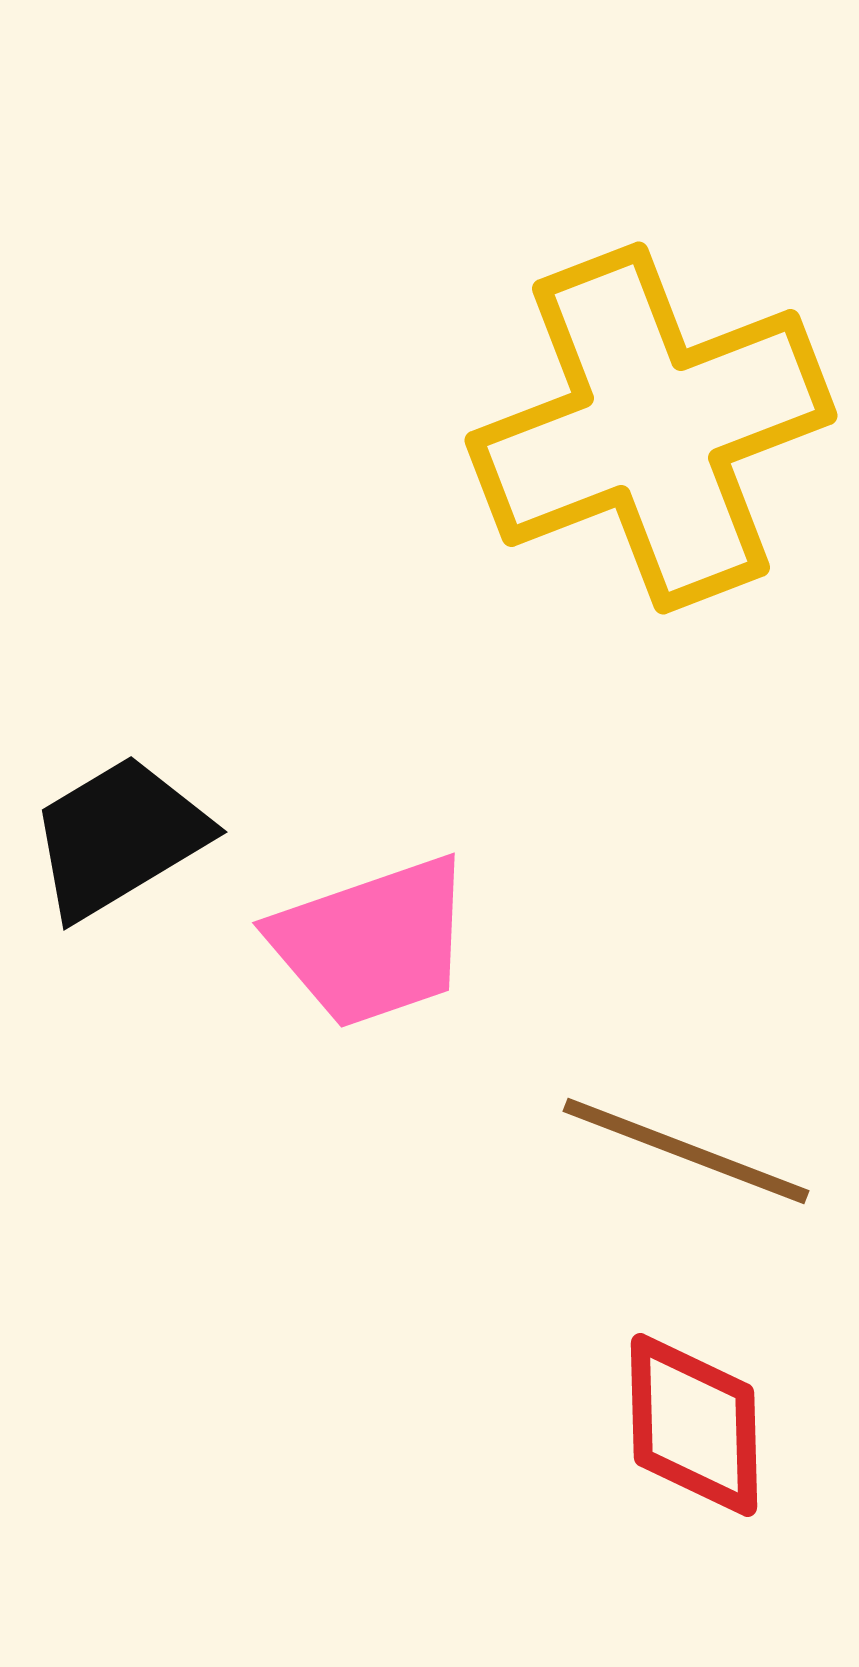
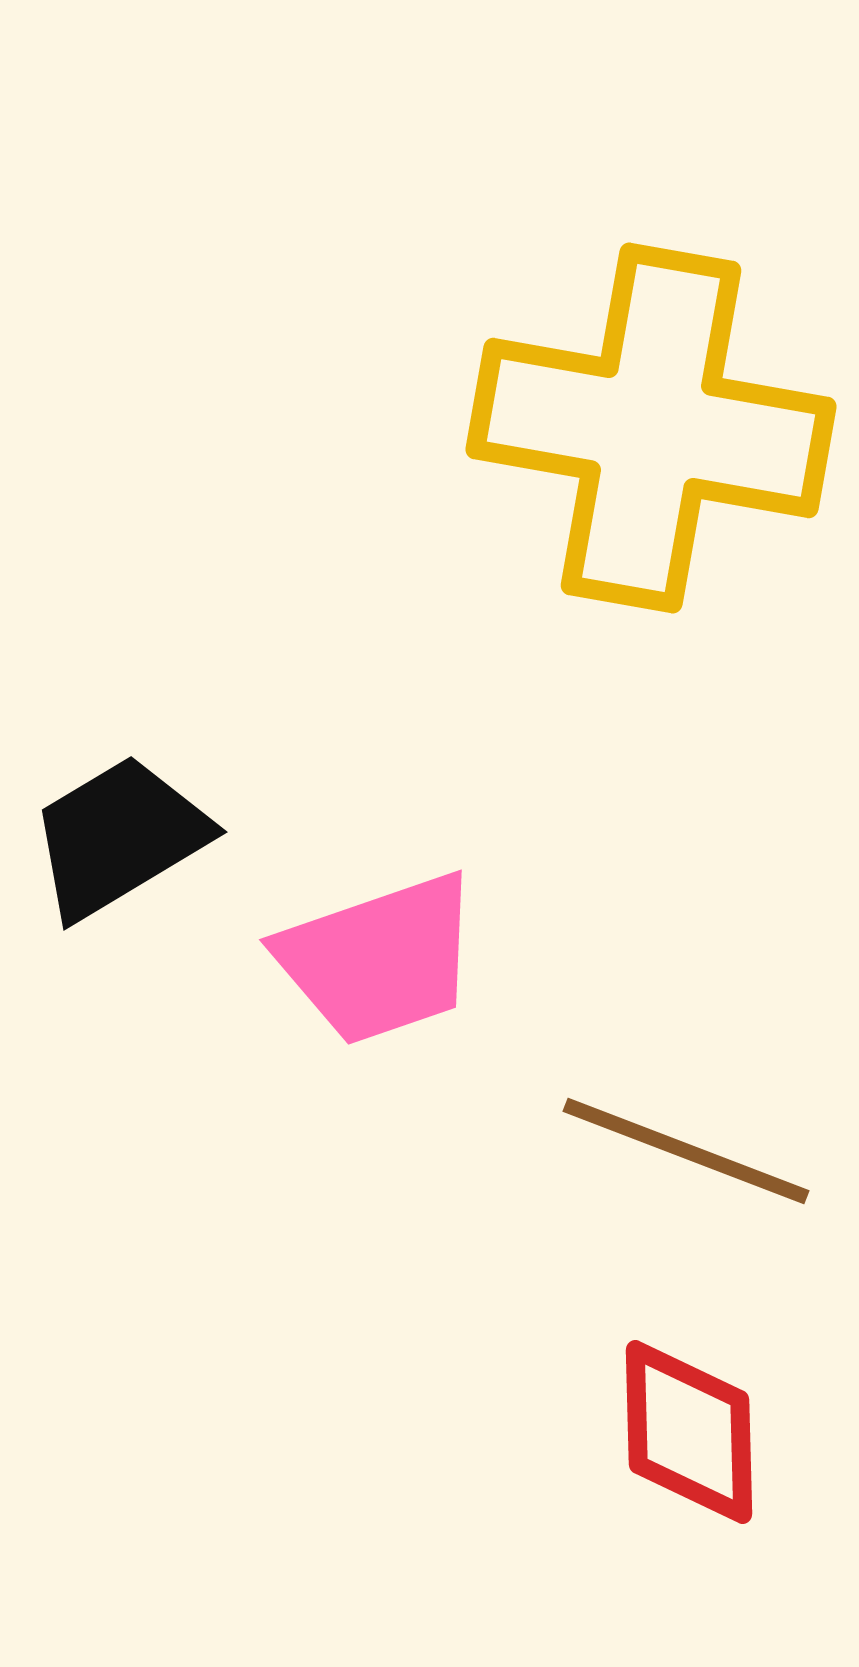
yellow cross: rotated 31 degrees clockwise
pink trapezoid: moved 7 px right, 17 px down
red diamond: moved 5 px left, 7 px down
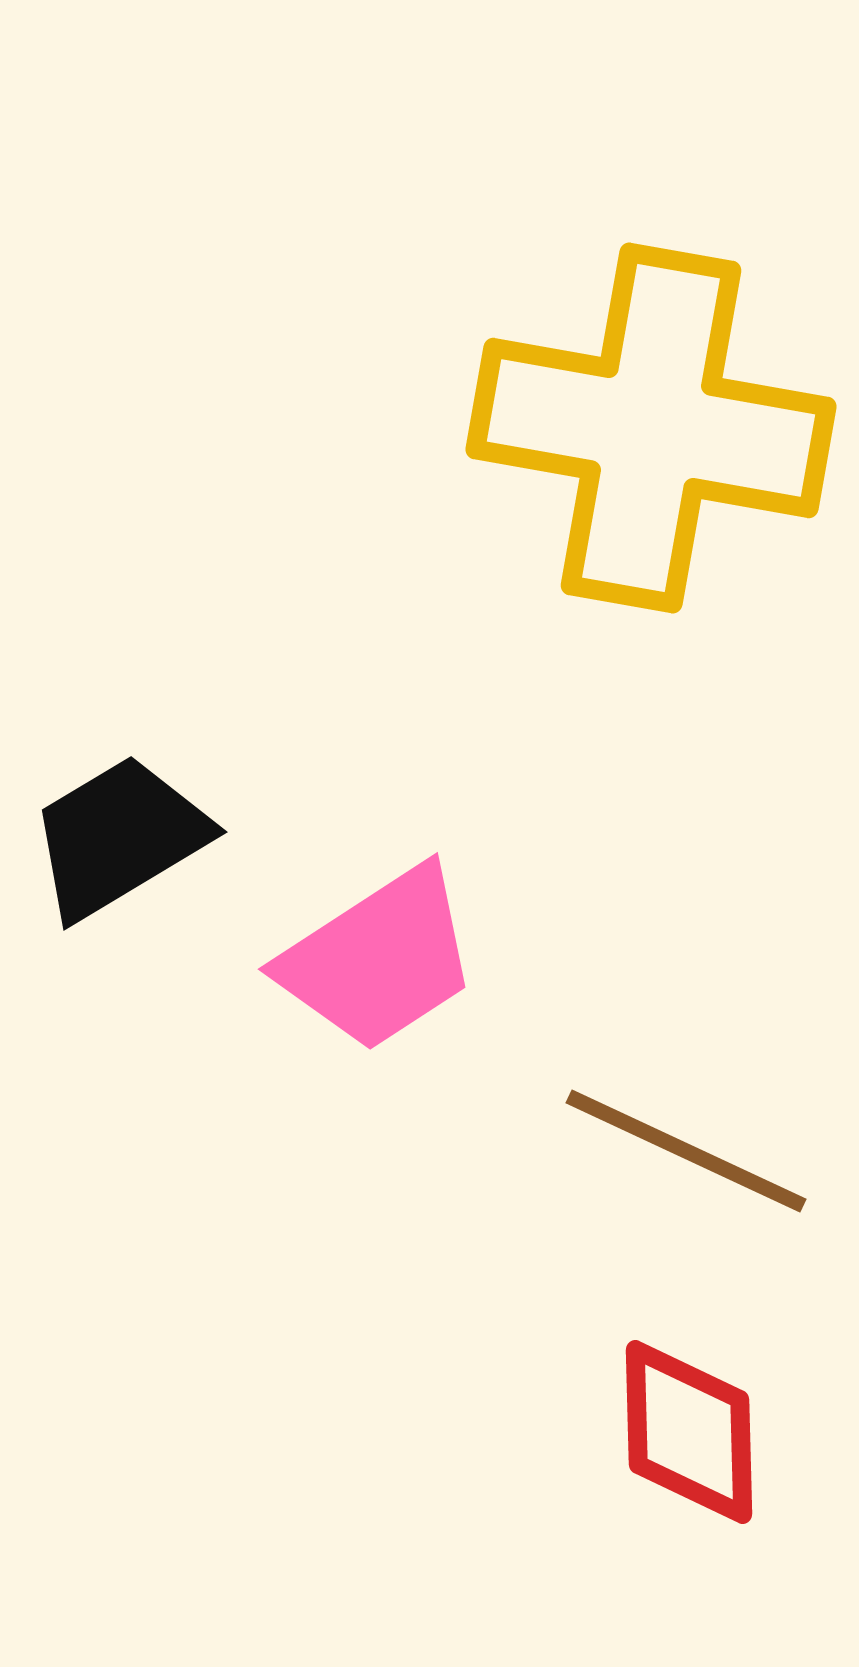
pink trapezoid: rotated 14 degrees counterclockwise
brown line: rotated 4 degrees clockwise
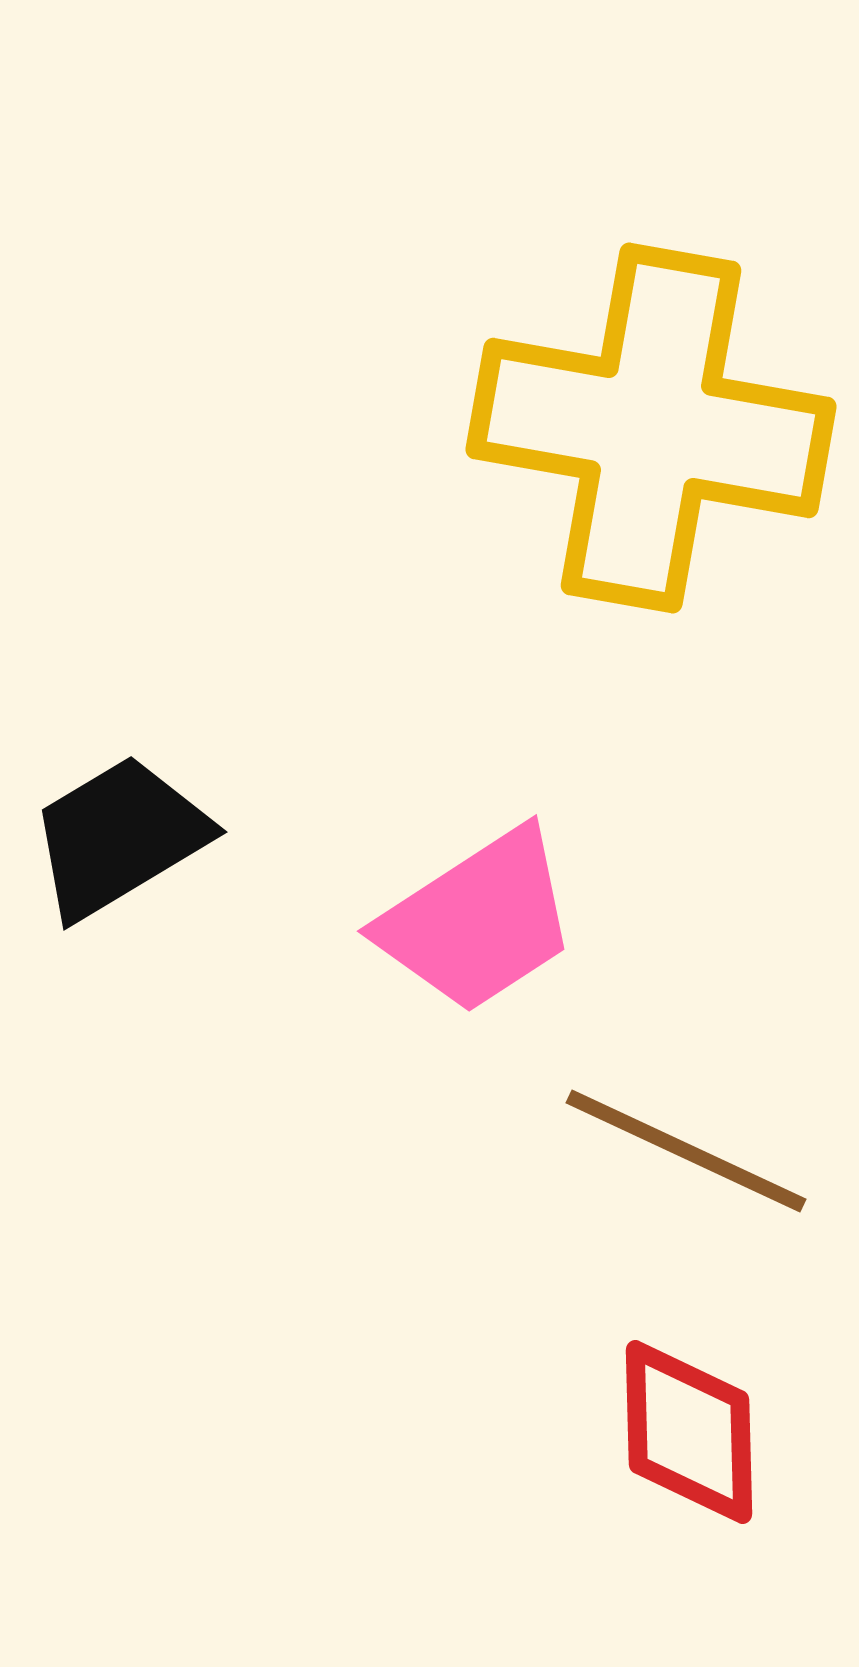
pink trapezoid: moved 99 px right, 38 px up
